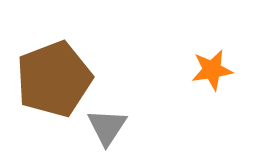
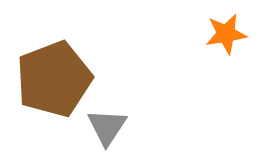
orange star: moved 14 px right, 36 px up
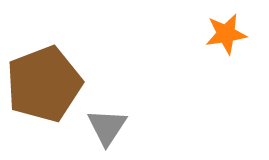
brown pentagon: moved 10 px left, 5 px down
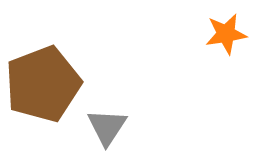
brown pentagon: moved 1 px left
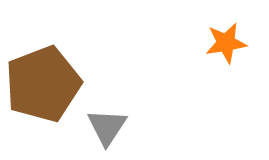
orange star: moved 9 px down
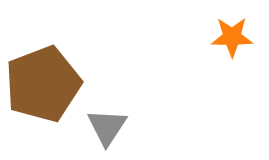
orange star: moved 6 px right, 6 px up; rotated 9 degrees clockwise
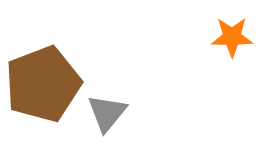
gray triangle: moved 14 px up; rotated 6 degrees clockwise
